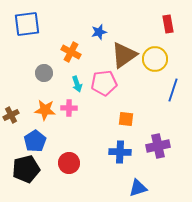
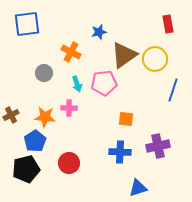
orange star: moved 7 px down
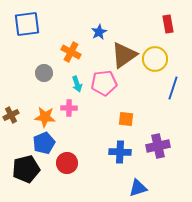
blue star: rotated 14 degrees counterclockwise
blue line: moved 2 px up
blue pentagon: moved 9 px right, 2 px down; rotated 10 degrees clockwise
red circle: moved 2 px left
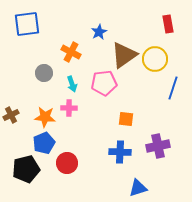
cyan arrow: moved 5 px left
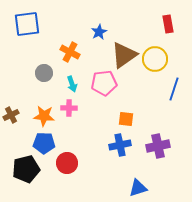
orange cross: moved 1 px left
blue line: moved 1 px right, 1 px down
orange star: moved 1 px left, 1 px up
blue pentagon: rotated 25 degrees clockwise
blue cross: moved 7 px up; rotated 15 degrees counterclockwise
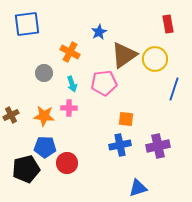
blue pentagon: moved 1 px right, 4 px down
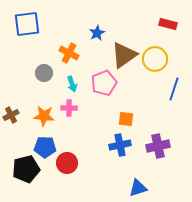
red rectangle: rotated 66 degrees counterclockwise
blue star: moved 2 px left, 1 px down
orange cross: moved 1 px left, 1 px down
pink pentagon: rotated 15 degrees counterclockwise
